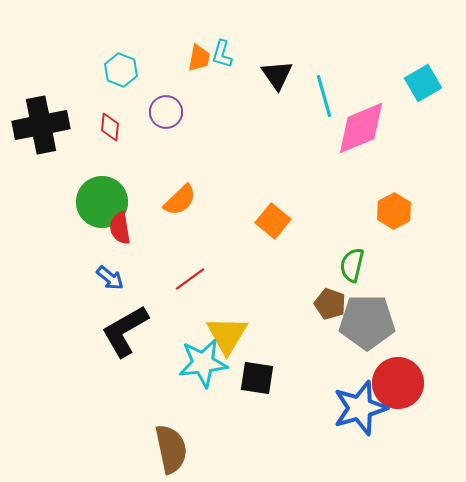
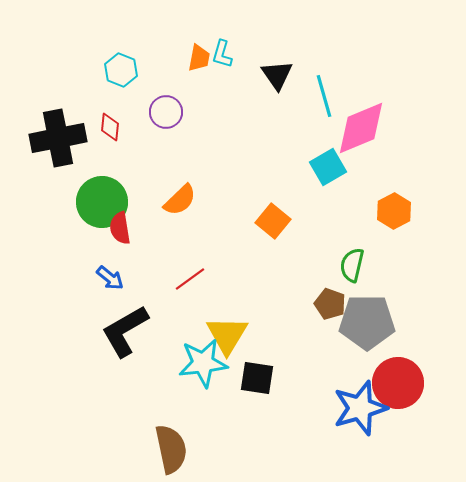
cyan square: moved 95 px left, 84 px down
black cross: moved 17 px right, 13 px down
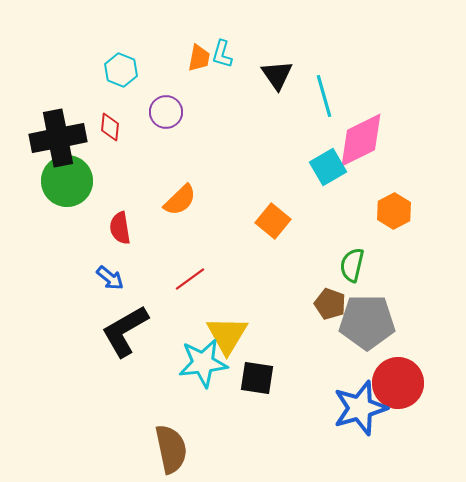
pink diamond: moved 12 px down; rotated 4 degrees counterclockwise
green circle: moved 35 px left, 21 px up
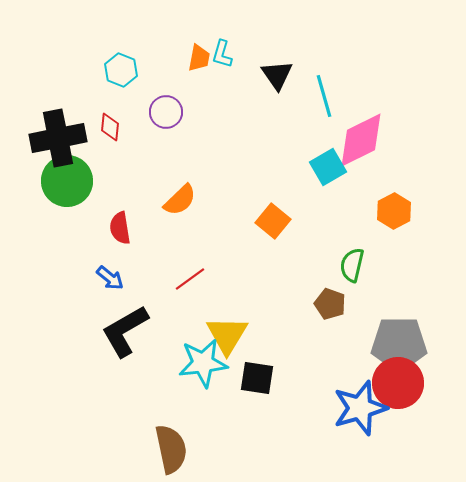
gray pentagon: moved 32 px right, 22 px down
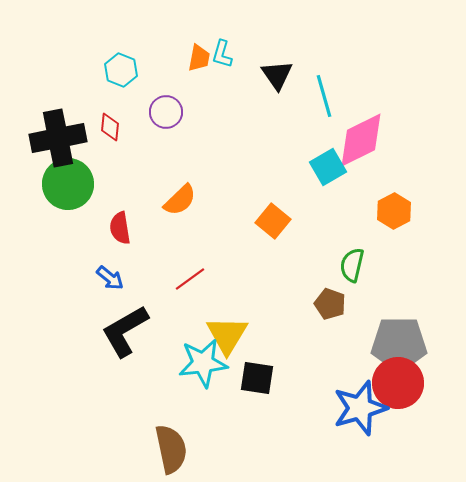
green circle: moved 1 px right, 3 px down
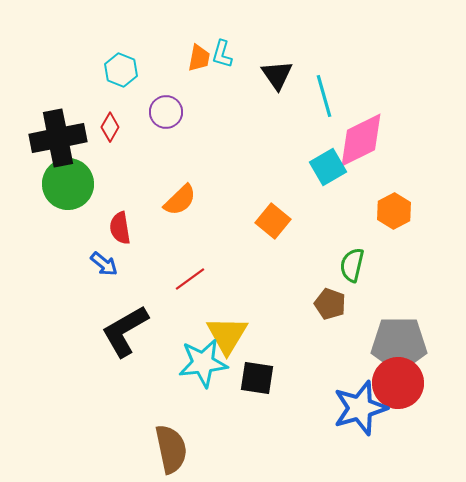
red diamond: rotated 24 degrees clockwise
blue arrow: moved 6 px left, 14 px up
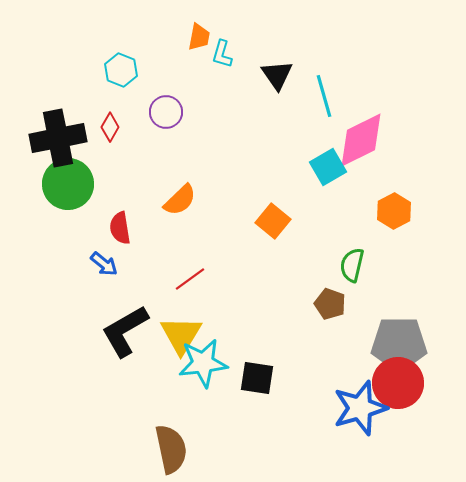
orange trapezoid: moved 21 px up
yellow triangle: moved 46 px left
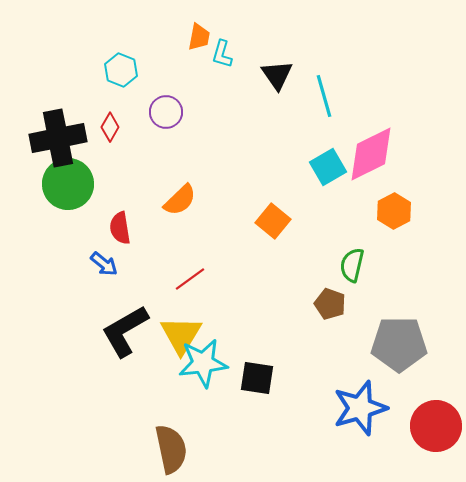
pink diamond: moved 10 px right, 14 px down
red circle: moved 38 px right, 43 px down
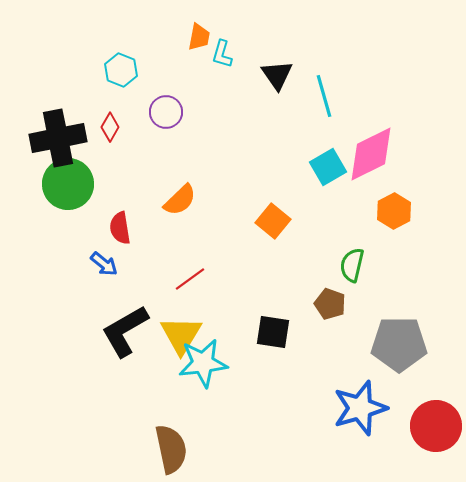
black square: moved 16 px right, 46 px up
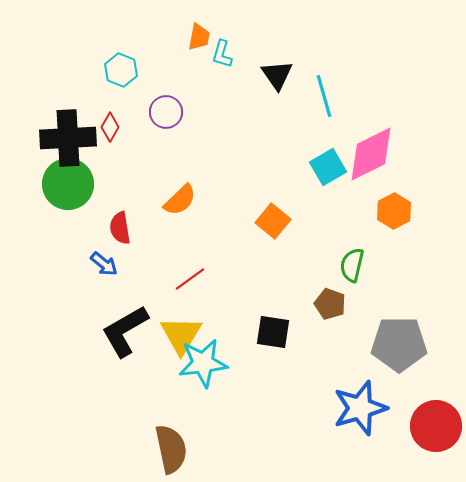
black cross: moved 10 px right; rotated 8 degrees clockwise
